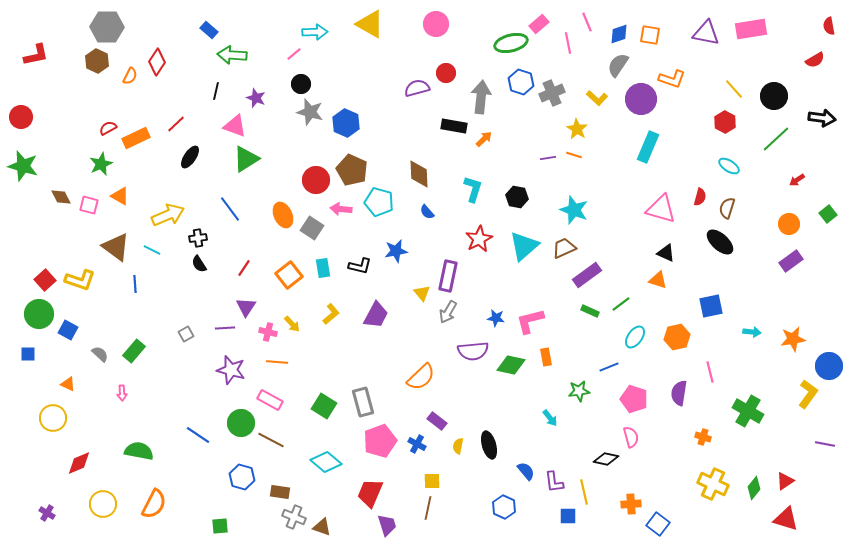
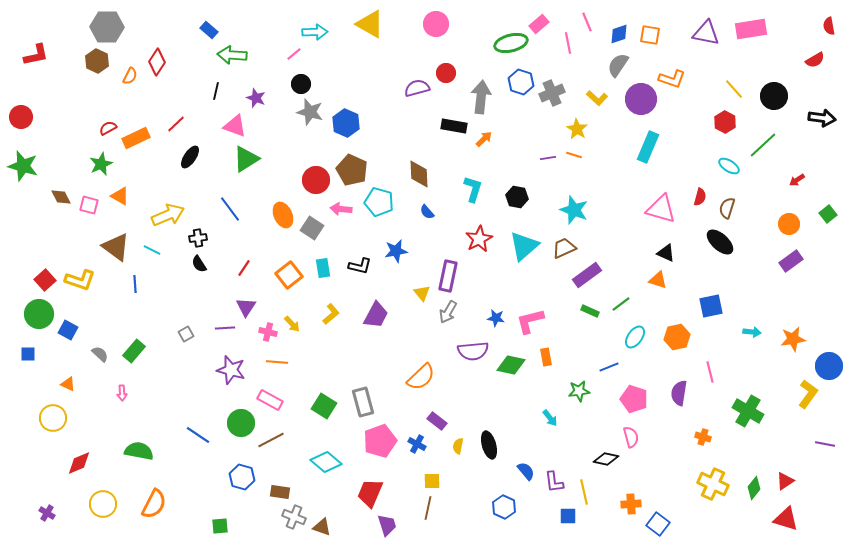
green line at (776, 139): moved 13 px left, 6 px down
brown line at (271, 440): rotated 56 degrees counterclockwise
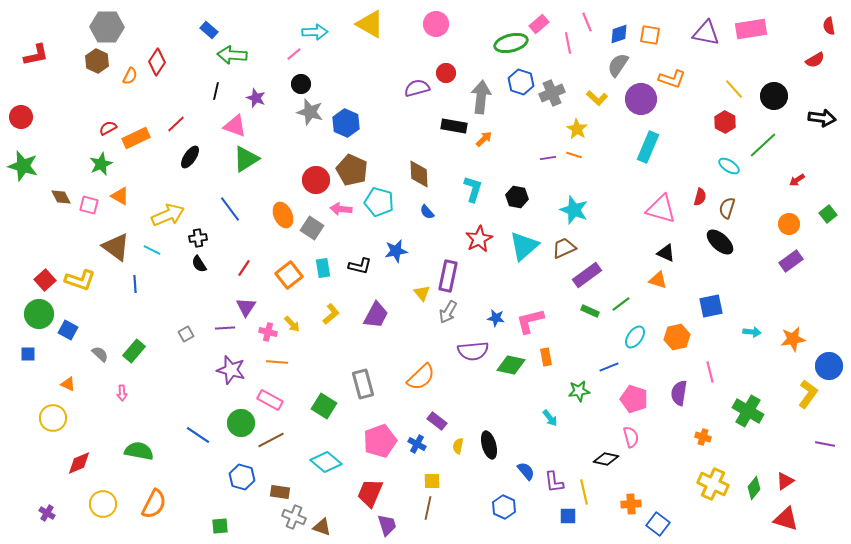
gray rectangle at (363, 402): moved 18 px up
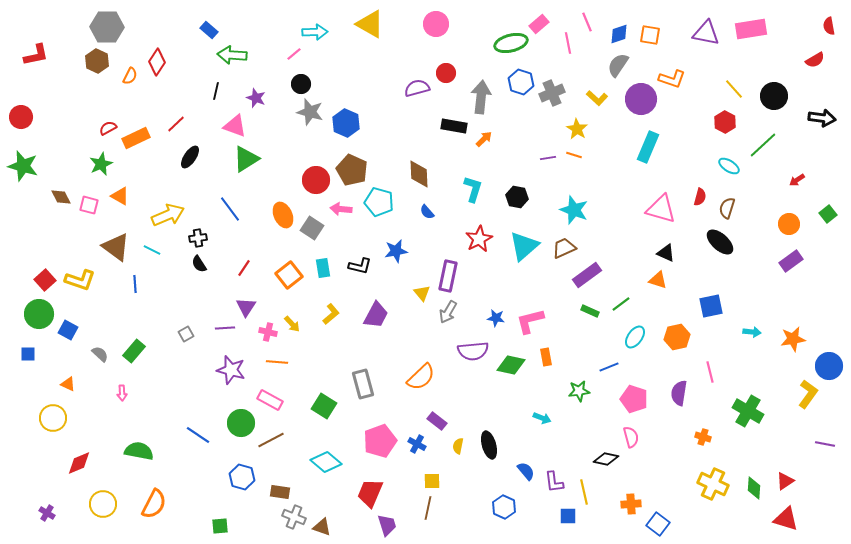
cyan arrow at (550, 418): moved 8 px left; rotated 30 degrees counterclockwise
green diamond at (754, 488): rotated 35 degrees counterclockwise
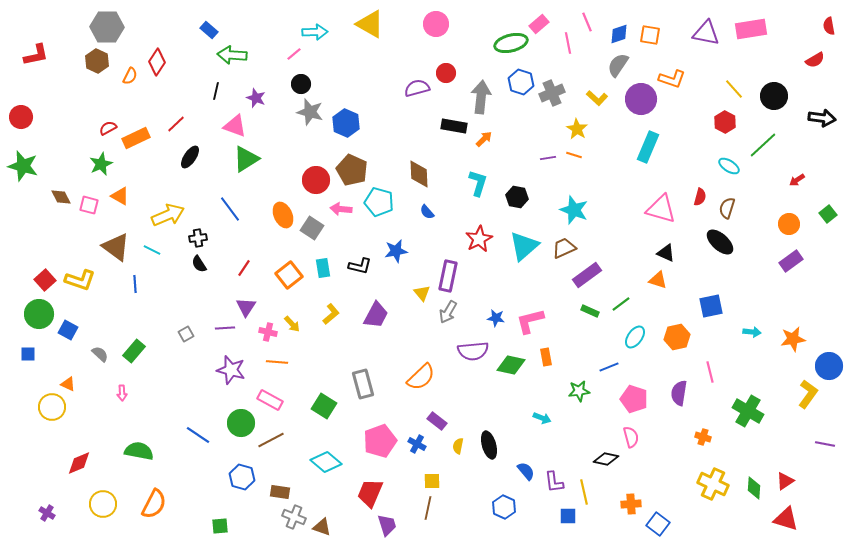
cyan L-shape at (473, 189): moved 5 px right, 6 px up
yellow circle at (53, 418): moved 1 px left, 11 px up
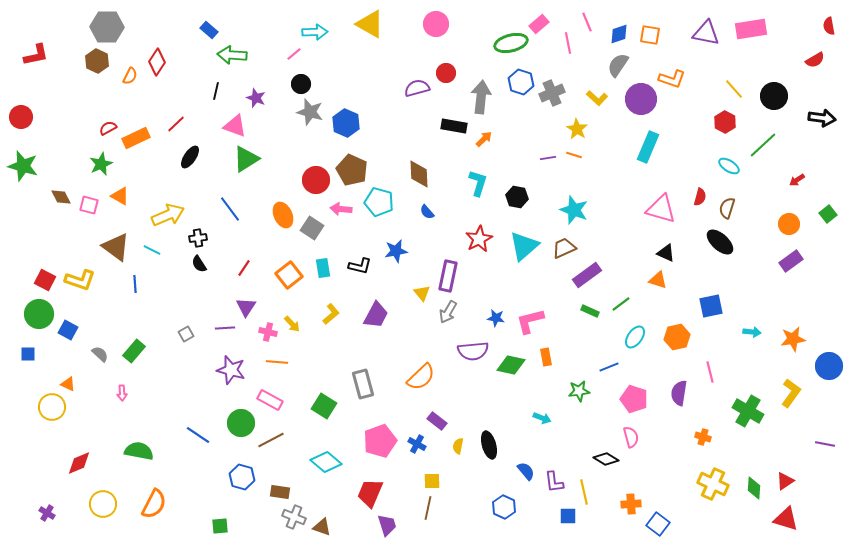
red square at (45, 280): rotated 20 degrees counterclockwise
yellow L-shape at (808, 394): moved 17 px left, 1 px up
black diamond at (606, 459): rotated 20 degrees clockwise
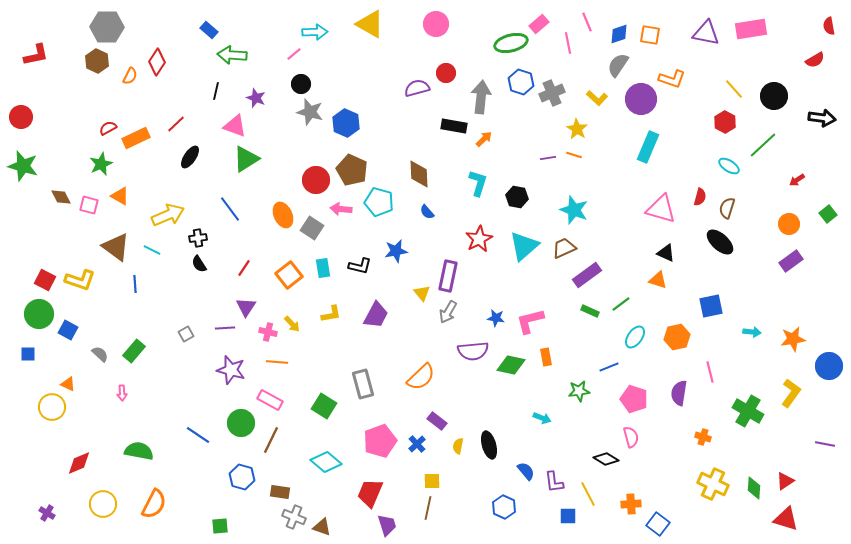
yellow L-shape at (331, 314): rotated 30 degrees clockwise
brown line at (271, 440): rotated 36 degrees counterclockwise
blue cross at (417, 444): rotated 18 degrees clockwise
yellow line at (584, 492): moved 4 px right, 2 px down; rotated 15 degrees counterclockwise
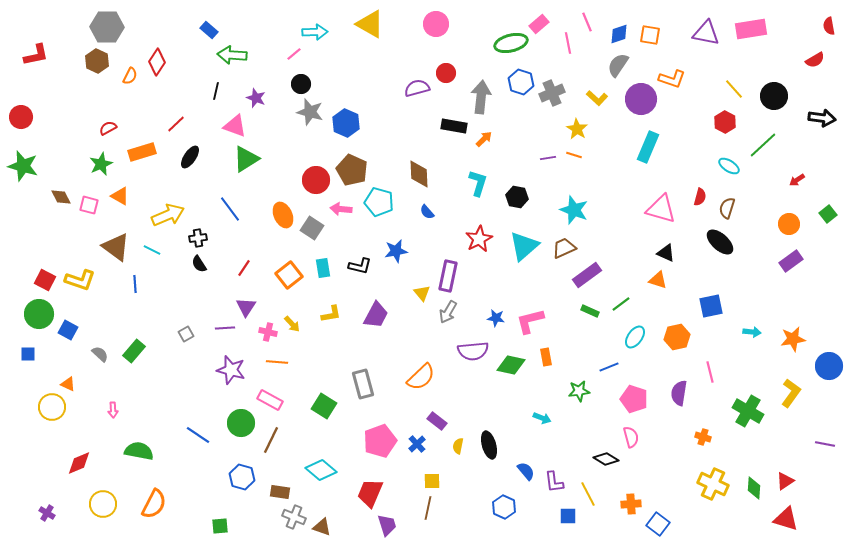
orange rectangle at (136, 138): moved 6 px right, 14 px down; rotated 8 degrees clockwise
pink arrow at (122, 393): moved 9 px left, 17 px down
cyan diamond at (326, 462): moved 5 px left, 8 px down
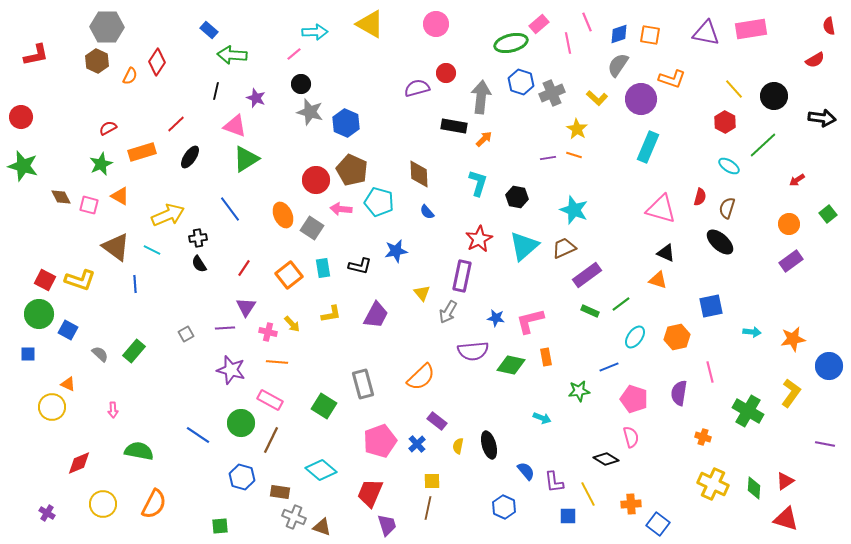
purple rectangle at (448, 276): moved 14 px right
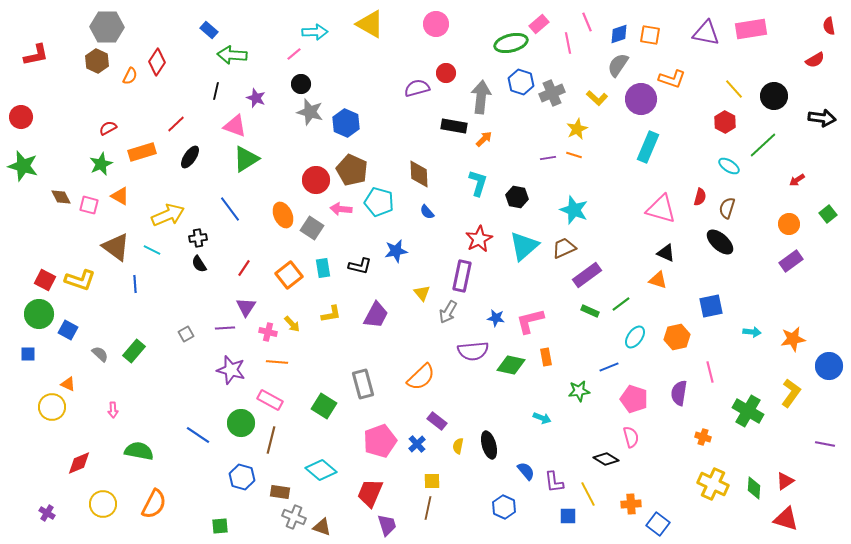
yellow star at (577, 129): rotated 15 degrees clockwise
brown line at (271, 440): rotated 12 degrees counterclockwise
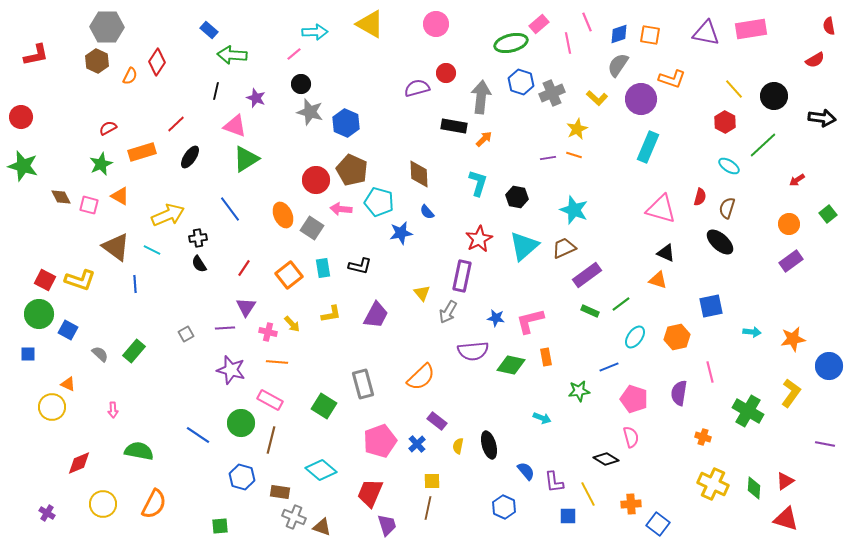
blue star at (396, 251): moved 5 px right, 18 px up
